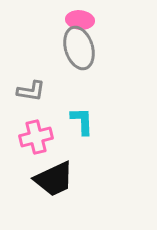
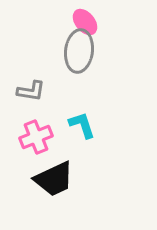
pink ellipse: moved 5 px right, 2 px down; rotated 44 degrees clockwise
gray ellipse: moved 3 px down; rotated 24 degrees clockwise
cyan L-shape: moved 4 px down; rotated 16 degrees counterclockwise
pink cross: rotated 8 degrees counterclockwise
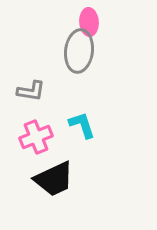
pink ellipse: moved 4 px right; rotated 36 degrees clockwise
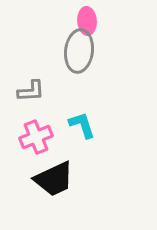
pink ellipse: moved 2 px left, 1 px up
gray L-shape: rotated 12 degrees counterclockwise
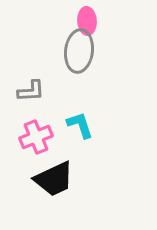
cyan L-shape: moved 2 px left
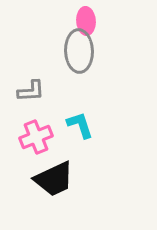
pink ellipse: moved 1 px left
gray ellipse: rotated 9 degrees counterclockwise
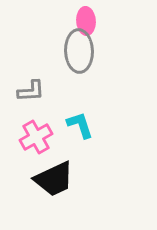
pink cross: rotated 8 degrees counterclockwise
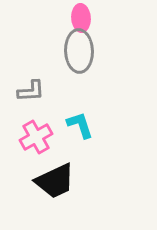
pink ellipse: moved 5 px left, 3 px up
black trapezoid: moved 1 px right, 2 px down
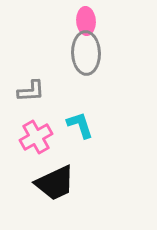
pink ellipse: moved 5 px right, 3 px down
gray ellipse: moved 7 px right, 2 px down
black trapezoid: moved 2 px down
